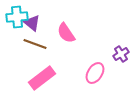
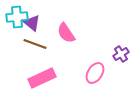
pink rectangle: rotated 12 degrees clockwise
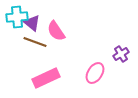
pink semicircle: moved 10 px left, 2 px up
brown line: moved 2 px up
pink rectangle: moved 4 px right
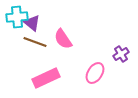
pink semicircle: moved 7 px right, 8 px down
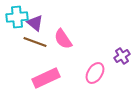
purple triangle: moved 3 px right
purple cross: moved 1 px right, 2 px down
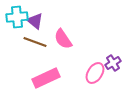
purple triangle: moved 2 px up
purple cross: moved 9 px left, 7 px down
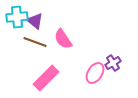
pink rectangle: rotated 20 degrees counterclockwise
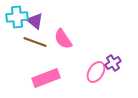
pink ellipse: moved 1 px right, 1 px up
pink rectangle: rotated 24 degrees clockwise
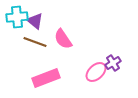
pink ellipse: rotated 15 degrees clockwise
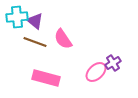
pink rectangle: rotated 36 degrees clockwise
